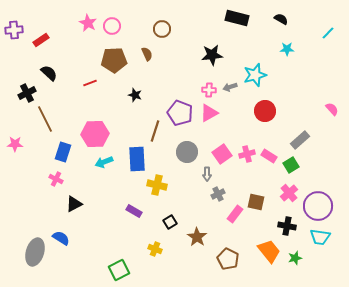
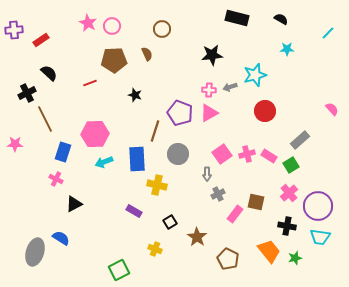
gray circle at (187, 152): moved 9 px left, 2 px down
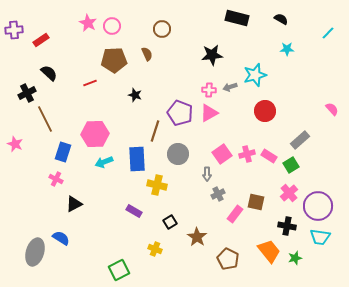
pink star at (15, 144): rotated 21 degrees clockwise
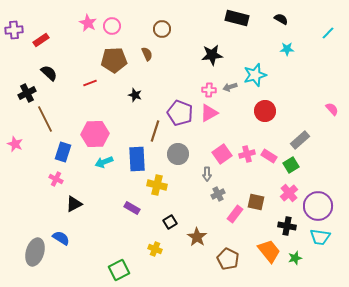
purple rectangle at (134, 211): moved 2 px left, 3 px up
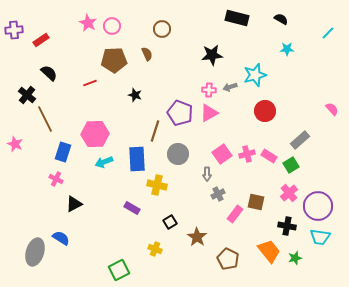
black cross at (27, 93): moved 2 px down; rotated 24 degrees counterclockwise
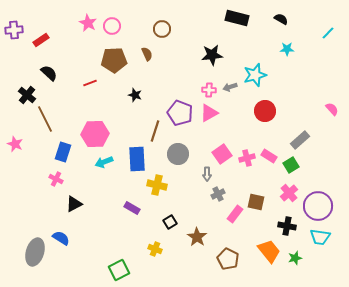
pink cross at (247, 154): moved 4 px down
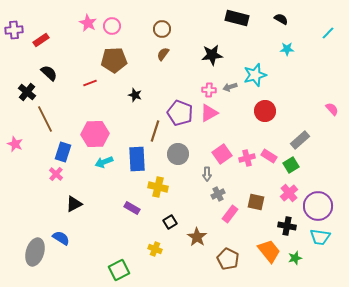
brown semicircle at (147, 54): moved 16 px right; rotated 120 degrees counterclockwise
black cross at (27, 95): moved 3 px up
pink cross at (56, 179): moved 5 px up; rotated 16 degrees clockwise
yellow cross at (157, 185): moved 1 px right, 2 px down
pink rectangle at (235, 214): moved 5 px left
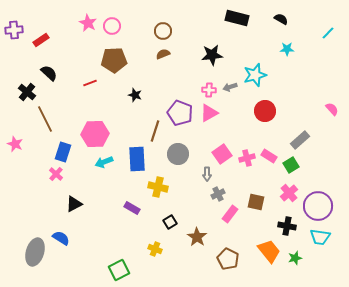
brown circle at (162, 29): moved 1 px right, 2 px down
brown semicircle at (163, 54): rotated 32 degrees clockwise
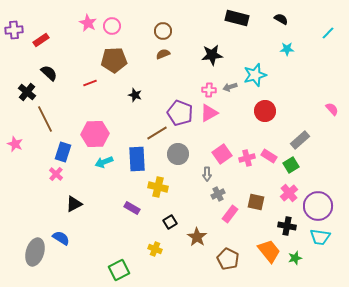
brown line at (155, 131): moved 2 px right, 2 px down; rotated 40 degrees clockwise
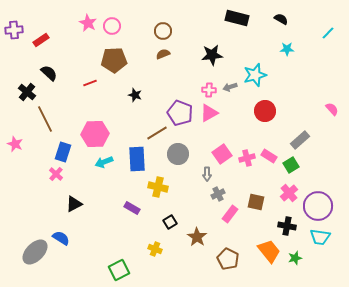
gray ellipse at (35, 252): rotated 28 degrees clockwise
